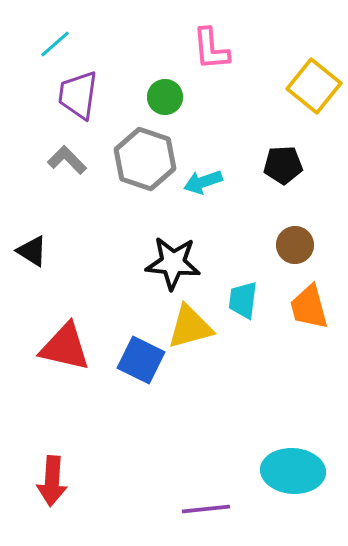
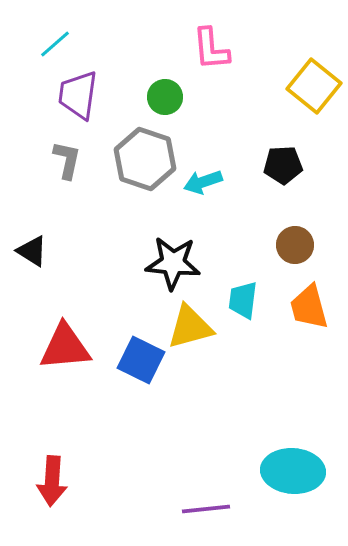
gray L-shape: rotated 57 degrees clockwise
red triangle: rotated 18 degrees counterclockwise
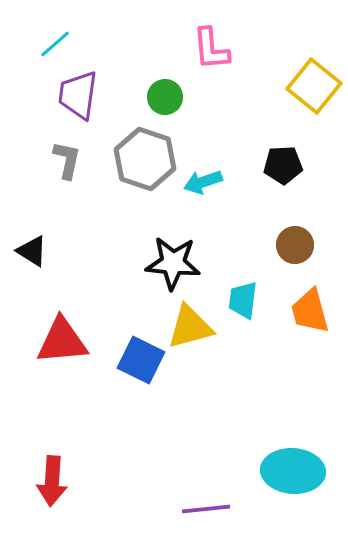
orange trapezoid: moved 1 px right, 4 px down
red triangle: moved 3 px left, 6 px up
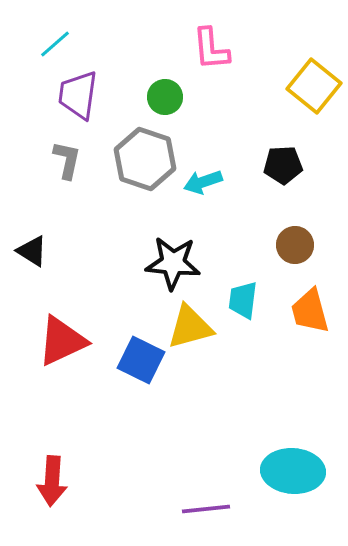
red triangle: rotated 20 degrees counterclockwise
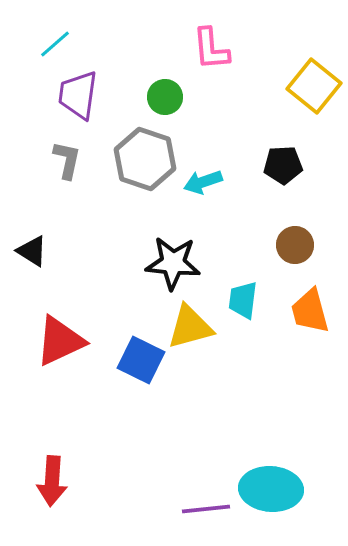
red triangle: moved 2 px left
cyan ellipse: moved 22 px left, 18 px down
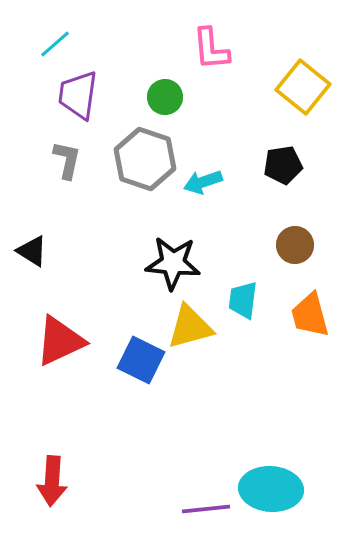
yellow square: moved 11 px left, 1 px down
black pentagon: rotated 6 degrees counterclockwise
orange trapezoid: moved 4 px down
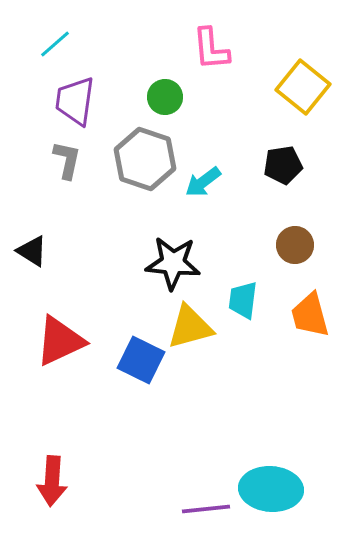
purple trapezoid: moved 3 px left, 6 px down
cyan arrow: rotated 18 degrees counterclockwise
